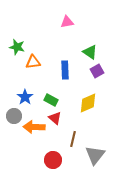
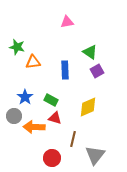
yellow diamond: moved 4 px down
red triangle: rotated 24 degrees counterclockwise
red circle: moved 1 px left, 2 px up
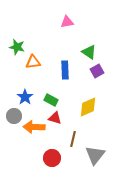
green triangle: moved 1 px left
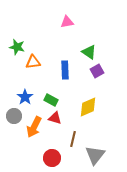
orange arrow: rotated 65 degrees counterclockwise
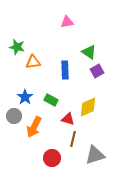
red triangle: moved 13 px right, 1 px down
gray triangle: rotated 35 degrees clockwise
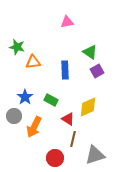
green triangle: moved 1 px right
red triangle: rotated 16 degrees clockwise
red circle: moved 3 px right
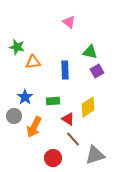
pink triangle: moved 2 px right; rotated 48 degrees clockwise
green triangle: rotated 21 degrees counterclockwise
green rectangle: moved 2 px right, 1 px down; rotated 32 degrees counterclockwise
yellow diamond: rotated 10 degrees counterclockwise
brown line: rotated 56 degrees counterclockwise
red circle: moved 2 px left
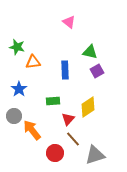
blue star: moved 6 px left, 8 px up
red triangle: rotated 40 degrees clockwise
orange arrow: moved 2 px left, 3 px down; rotated 115 degrees clockwise
red circle: moved 2 px right, 5 px up
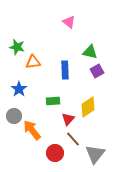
gray triangle: moved 1 px up; rotated 35 degrees counterclockwise
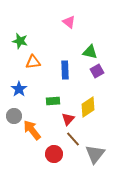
green star: moved 3 px right, 6 px up
red circle: moved 1 px left, 1 px down
